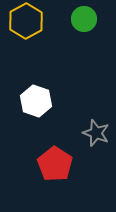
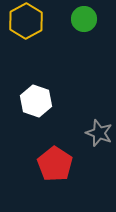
gray star: moved 3 px right
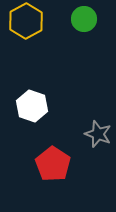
white hexagon: moved 4 px left, 5 px down
gray star: moved 1 px left, 1 px down
red pentagon: moved 2 px left
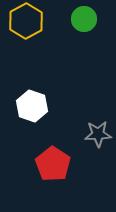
gray star: rotated 24 degrees counterclockwise
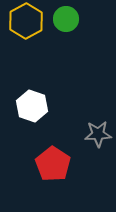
green circle: moved 18 px left
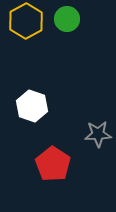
green circle: moved 1 px right
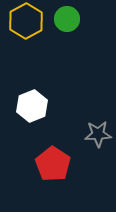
white hexagon: rotated 20 degrees clockwise
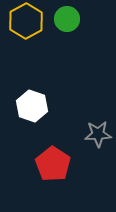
white hexagon: rotated 20 degrees counterclockwise
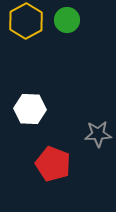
green circle: moved 1 px down
white hexagon: moved 2 px left, 3 px down; rotated 16 degrees counterclockwise
red pentagon: rotated 12 degrees counterclockwise
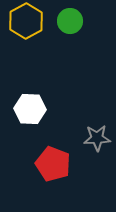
green circle: moved 3 px right, 1 px down
gray star: moved 1 px left, 4 px down
